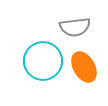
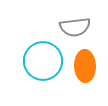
orange ellipse: moved 1 px right, 1 px up; rotated 28 degrees clockwise
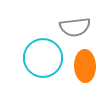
cyan circle: moved 3 px up
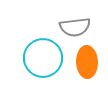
orange ellipse: moved 2 px right, 4 px up
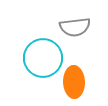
orange ellipse: moved 13 px left, 20 px down
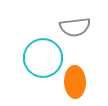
orange ellipse: moved 1 px right
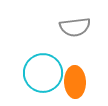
cyan circle: moved 15 px down
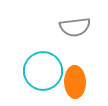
cyan circle: moved 2 px up
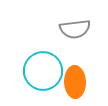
gray semicircle: moved 2 px down
